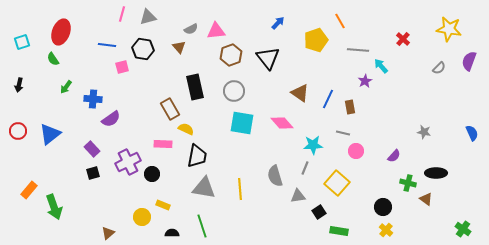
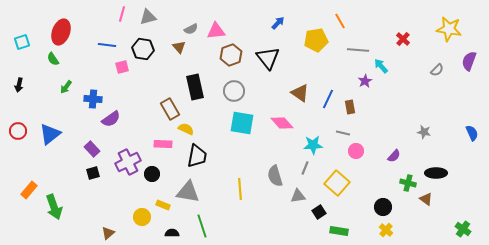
yellow pentagon at (316, 40): rotated 10 degrees clockwise
gray semicircle at (439, 68): moved 2 px left, 2 px down
gray triangle at (204, 188): moved 16 px left, 4 px down
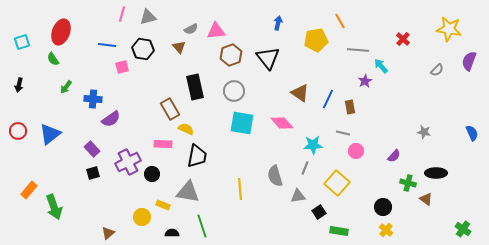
blue arrow at (278, 23): rotated 32 degrees counterclockwise
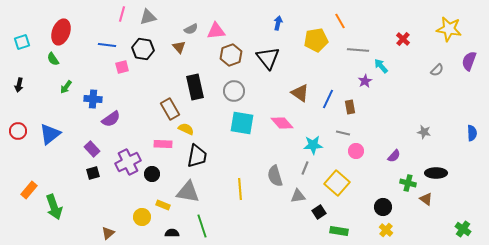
blue semicircle at (472, 133): rotated 21 degrees clockwise
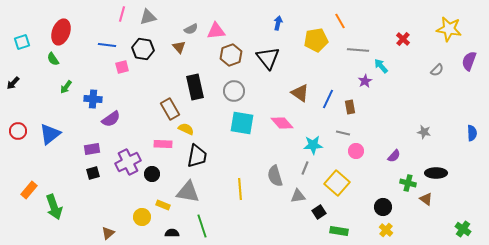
black arrow at (19, 85): moved 6 px left, 2 px up; rotated 32 degrees clockwise
purple rectangle at (92, 149): rotated 56 degrees counterclockwise
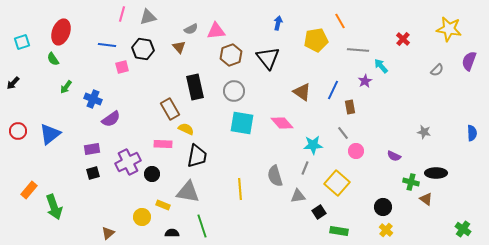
brown triangle at (300, 93): moved 2 px right, 1 px up
blue cross at (93, 99): rotated 18 degrees clockwise
blue line at (328, 99): moved 5 px right, 9 px up
gray line at (343, 133): rotated 40 degrees clockwise
purple semicircle at (394, 156): rotated 72 degrees clockwise
green cross at (408, 183): moved 3 px right, 1 px up
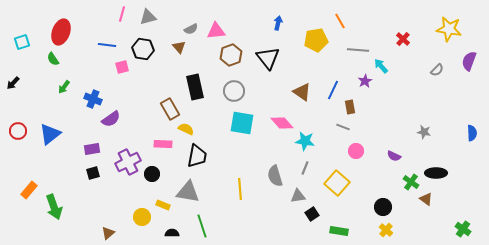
green arrow at (66, 87): moved 2 px left
gray line at (343, 133): moved 6 px up; rotated 32 degrees counterclockwise
cyan star at (313, 145): moved 8 px left, 4 px up; rotated 12 degrees clockwise
green cross at (411, 182): rotated 21 degrees clockwise
black square at (319, 212): moved 7 px left, 2 px down
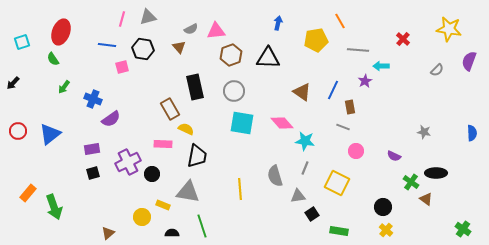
pink line at (122, 14): moved 5 px down
black triangle at (268, 58): rotated 50 degrees counterclockwise
cyan arrow at (381, 66): rotated 49 degrees counterclockwise
yellow square at (337, 183): rotated 15 degrees counterclockwise
orange rectangle at (29, 190): moved 1 px left, 3 px down
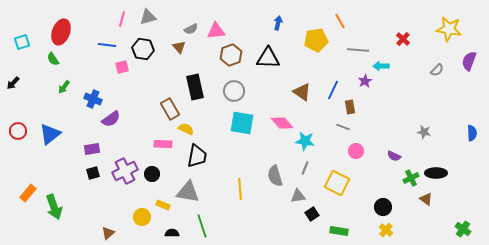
purple cross at (128, 162): moved 3 px left, 9 px down
green cross at (411, 182): moved 4 px up; rotated 28 degrees clockwise
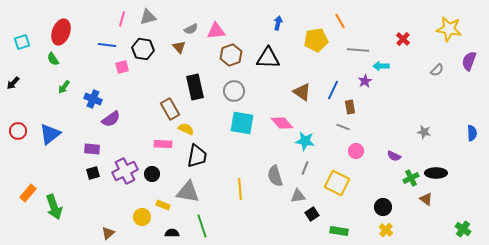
purple rectangle at (92, 149): rotated 14 degrees clockwise
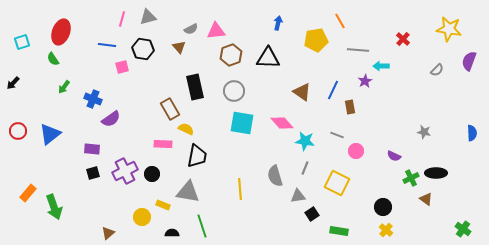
gray line at (343, 127): moved 6 px left, 8 px down
